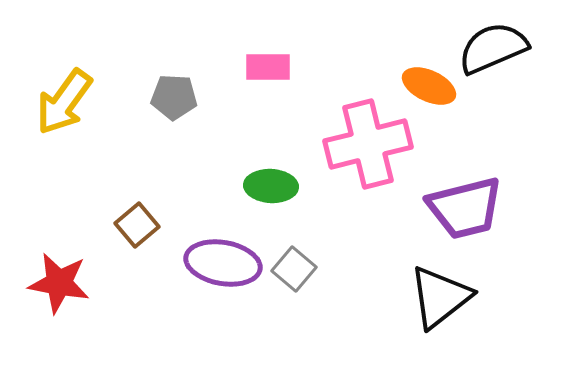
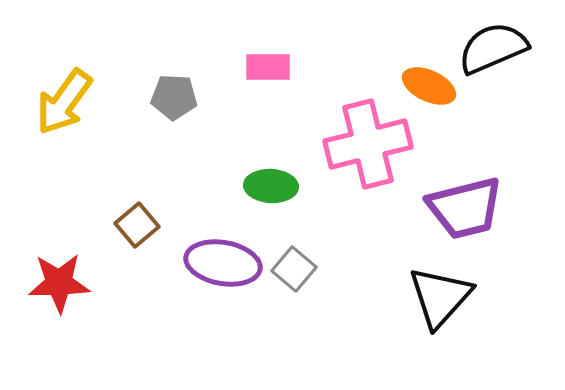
red star: rotated 12 degrees counterclockwise
black triangle: rotated 10 degrees counterclockwise
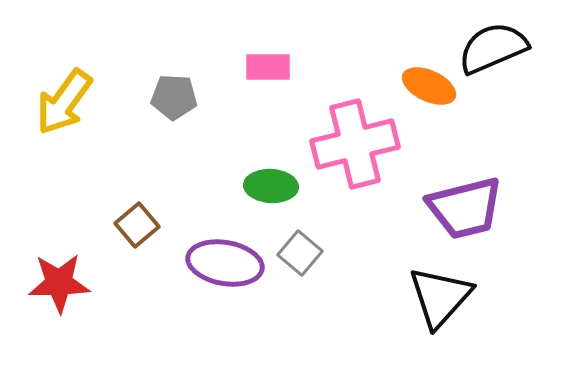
pink cross: moved 13 px left
purple ellipse: moved 2 px right
gray square: moved 6 px right, 16 px up
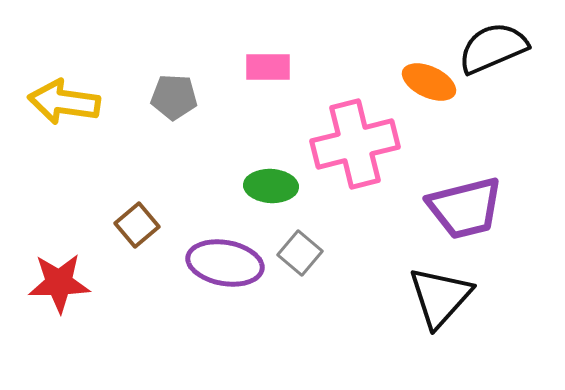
orange ellipse: moved 4 px up
yellow arrow: rotated 62 degrees clockwise
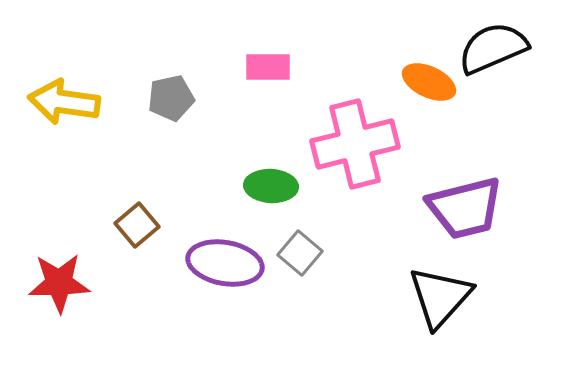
gray pentagon: moved 3 px left, 1 px down; rotated 15 degrees counterclockwise
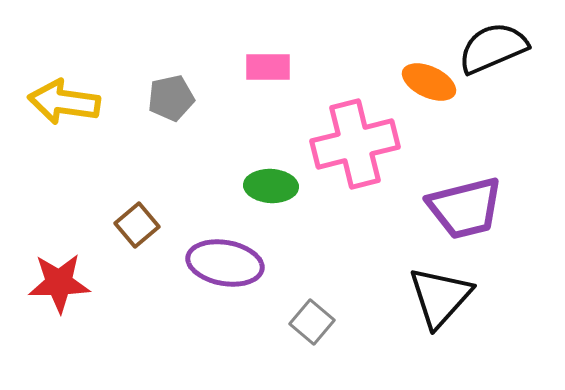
gray square: moved 12 px right, 69 px down
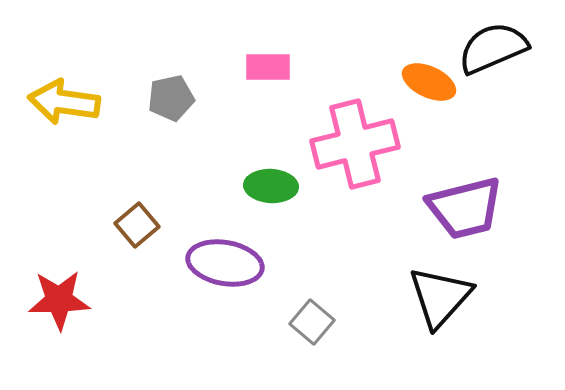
red star: moved 17 px down
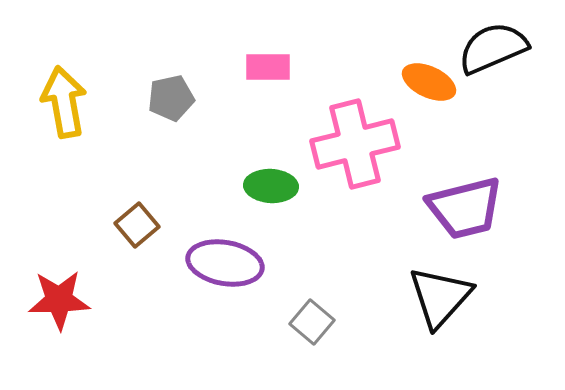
yellow arrow: rotated 72 degrees clockwise
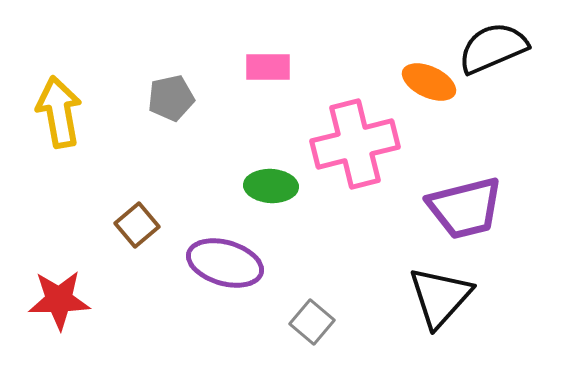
yellow arrow: moved 5 px left, 10 px down
purple ellipse: rotated 6 degrees clockwise
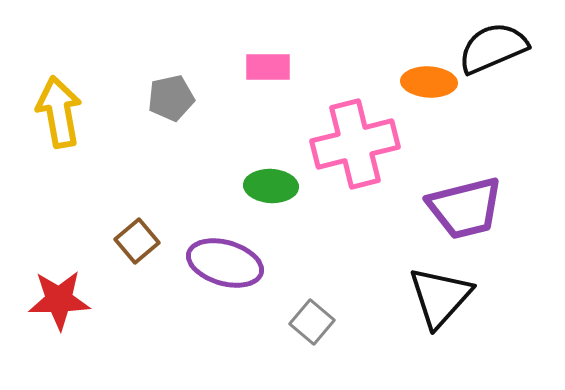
orange ellipse: rotated 22 degrees counterclockwise
brown square: moved 16 px down
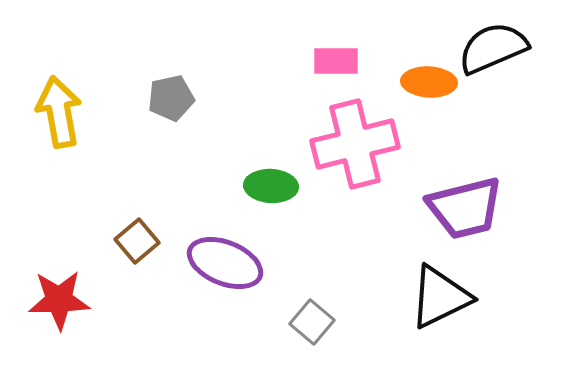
pink rectangle: moved 68 px right, 6 px up
purple ellipse: rotated 6 degrees clockwise
black triangle: rotated 22 degrees clockwise
